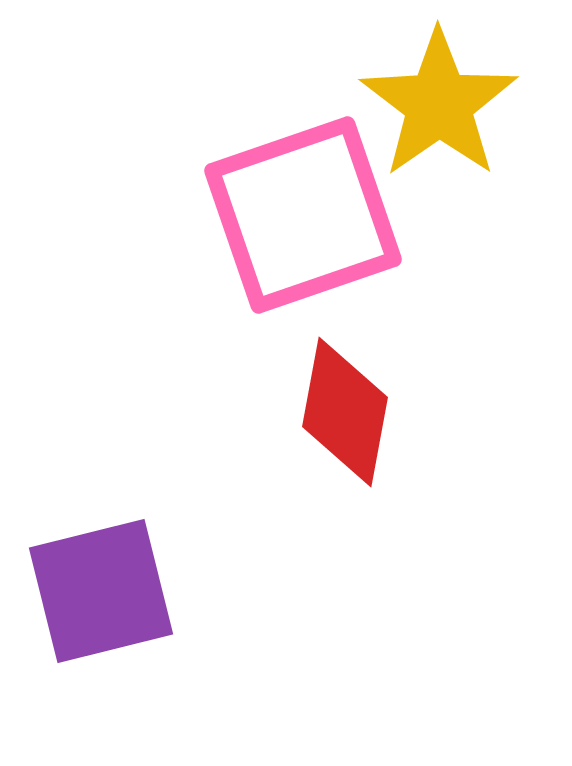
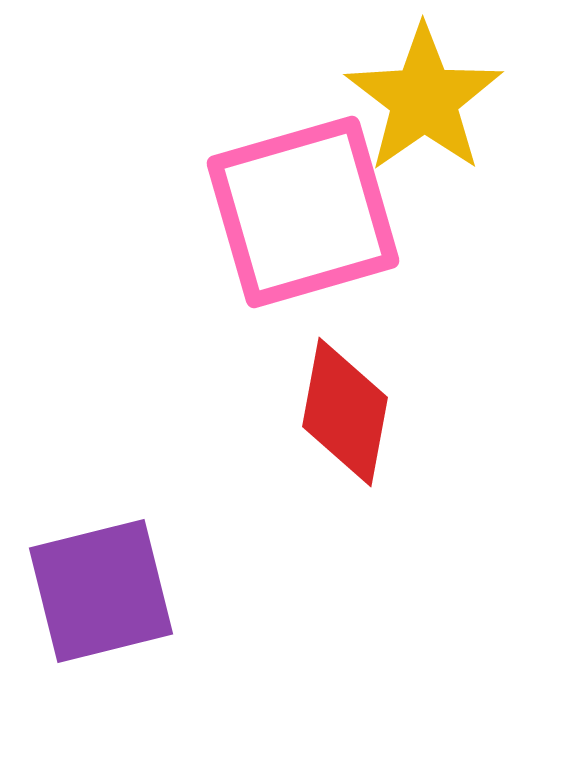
yellow star: moved 15 px left, 5 px up
pink square: moved 3 px up; rotated 3 degrees clockwise
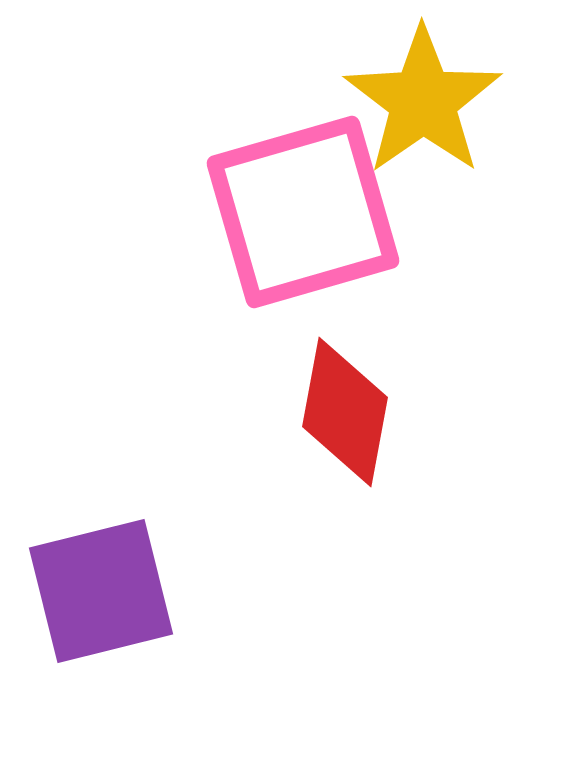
yellow star: moved 1 px left, 2 px down
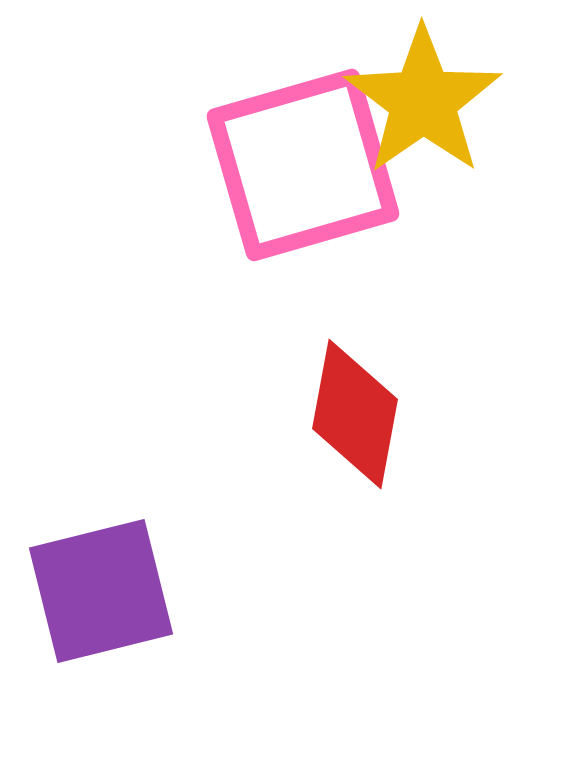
pink square: moved 47 px up
red diamond: moved 10 px right, 2 px down
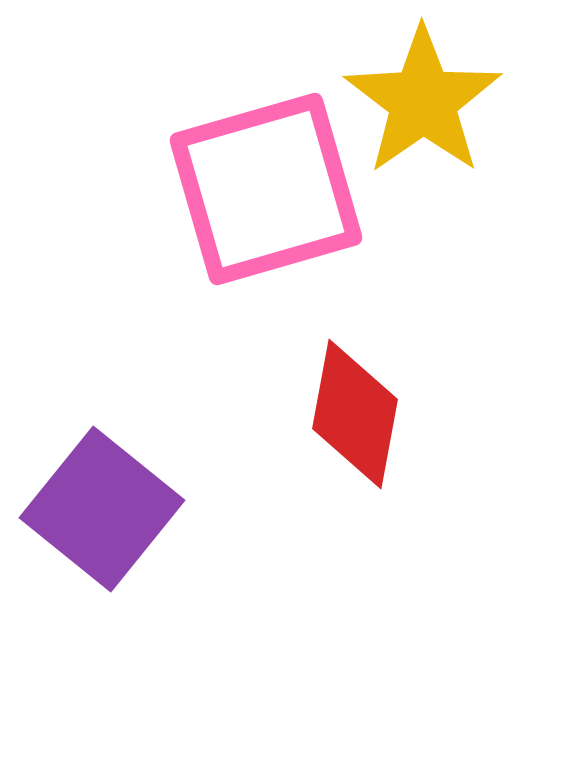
pink square: moved 37 px left, 24 px down
purple square: moved 1 px right, 82 px up; rotated 37 degrees counterclockwise
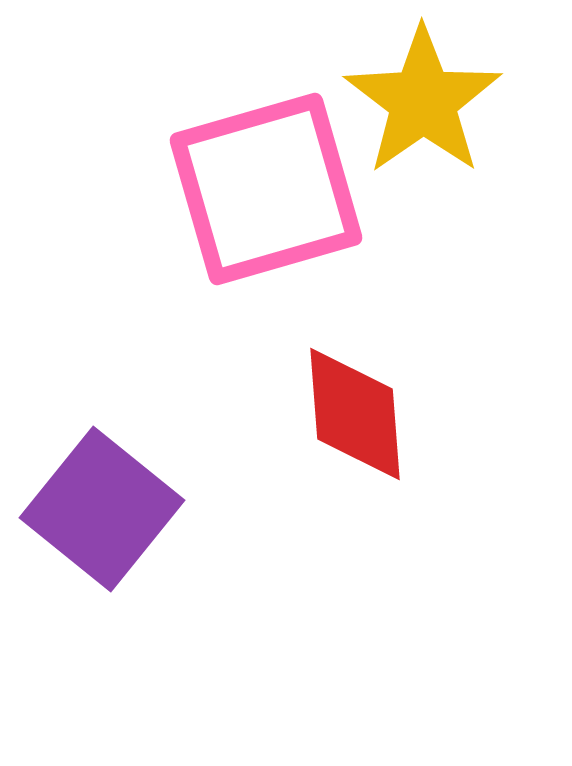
red diamond: rotated 15 degrees counterclockwise
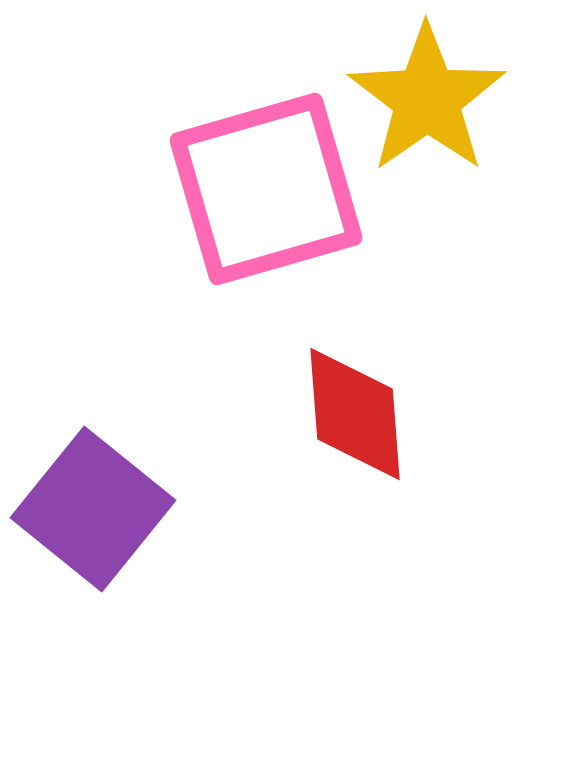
yellow star: moved 4 px right, 2 px up
purple square: moved 9 px left
